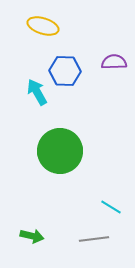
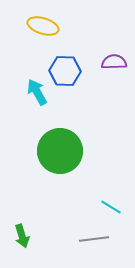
green arrow: moved 10 px left; rotated 60 degrees clockwise
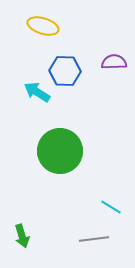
cyan arrow: rotated 28 degrees counterclockwise
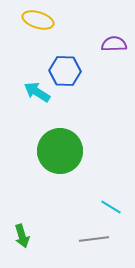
yellow ellipse: moved 5 px left, 6 px up
purple semicircle: moved 18 px up
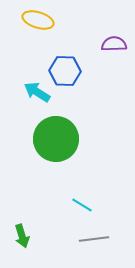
green circle: moved 4 px left, 12 px up
cyan line: moved 29 px left, 2 px up
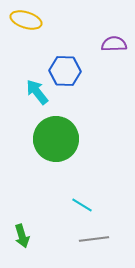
yellow ellipse: moved 12 px left
cyan arrow: rotated 20 degrees clockwise
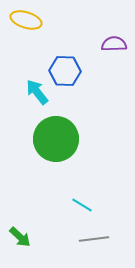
green arrow: moved 2 px left, 1 px down; rotated 30 degrees counterclockwise
